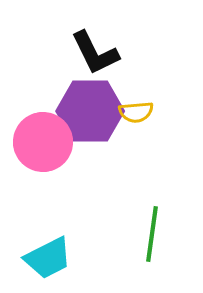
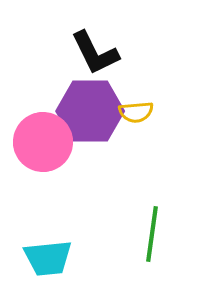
cyan trapezoid: rotated 21 degrees clockwise
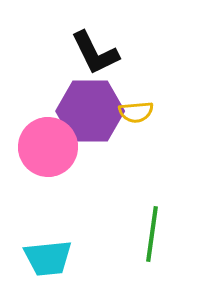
pink circle: moved 5 px right, 5 px down
